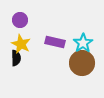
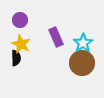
purple rectangle: moved 1 px right, 5 px up; rotated 54 degrees clockwise
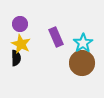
purple circle: moved 4 px down
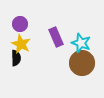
cyan star: moved 2 px left; rotated 18 degrees counterclockwise
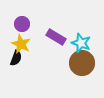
purple circle: moved 2 px right
purple rectangle: rotated 36 degrees counterclockwise
black semicircle: rotated 21 degrees clockwise
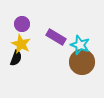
cyan star: moved 1 px left, 2 px down
brown circle: moved 1 px up
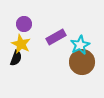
purple circle: moved 2 px right
purple rectangle: rotated 60 degrees counterclockwise
cyan star: rotated 24 degrees clockwise
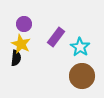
purple rectangle: rotated 24 degrees counterclockwise
cyan star: moved 2 px down; rotated 12 degrees counterclockwise
black semicircle: rotated 14 degrees counterclockwise
brown circle: moved 14 px down
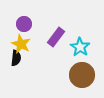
brown circle: moved 1 px up
